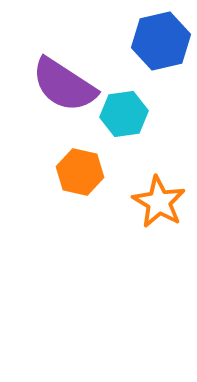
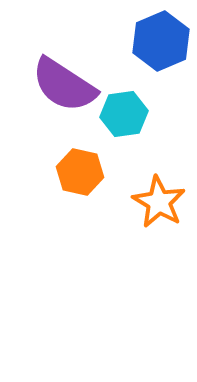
blue hexagon: rotated 10 degrees counterclockwise
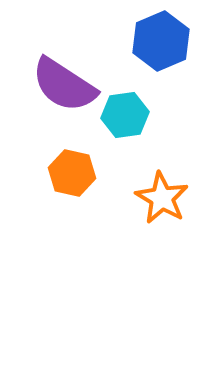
cyan hexagon: moved 1 px right, 1 px down
orange hexagon: moved 8 px left, 1 px down
orange star: moved 3 px right, 4 px up
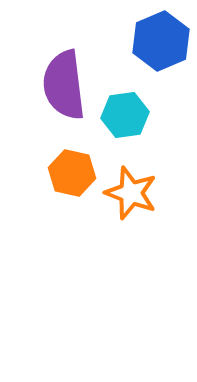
purple semicircle: rotated 50 degrees clockwise
orange star: moved 31 px left, 5 px up; rotated 10 degrees counterclockwise
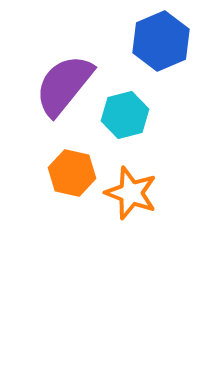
purple semicircle: rotated 46 degrees clockwise
cyan hexagon: rotated 6 degrees counterclockwise
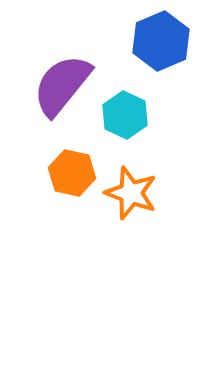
purple semicircle: moved 2 px left
cyan hexagon: rotated 21 degrees counterclockwise
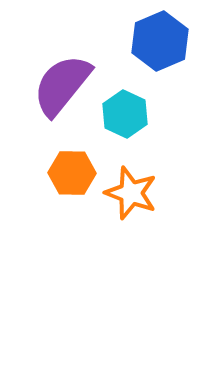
blue hexagon: moved 1 px left
cyan hexagon: moved 1 px up
orange hexagon: rotated 12 degrees counterclockwise
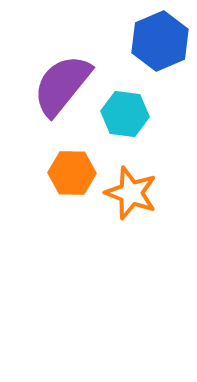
cyan hexagon: rotated 18 degrees counterclockwise
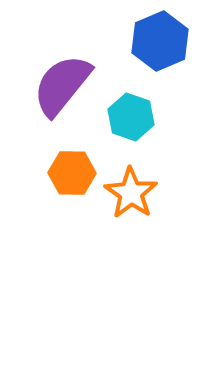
cyan hexagon: moved 6 px right, 3 px down; rotated 12 degrees clockwise
orange star: rotated 14 degrees clockwise
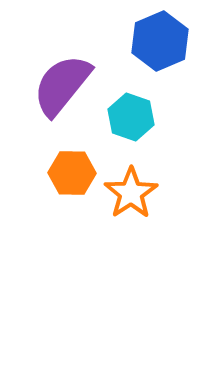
orange star: rotated 4 degrees clockwise
